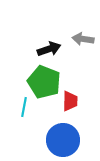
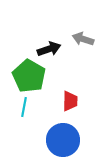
gray arrow: rotated 10 degrees clockwise
green pentagon: moved 15 px left, 6 px up; rotated 8 degrees clockwise
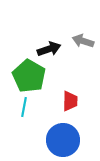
gray arrow: moved 2 px down
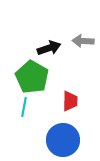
gray arrow: rotated 15 degrees counterclockwise
black arrow: moved 1 px up
green pentagon: moved 3 px right, 1 px down
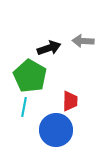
green pentagon: moved 2 px left, 1 px up
blue circle: moved 7 px left, 10 px up
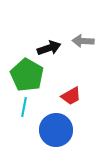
green pentagon: moved 3 px left, 1 px up
red trapezoid: moved 1 px right, 5 px up; rotated 60 degrees clockwise
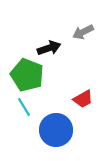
gray arrow: moved 9 px up; rotated 30 degrees counterclockwise
green pentagon: rotated 8 degrees counterclockwise
red trapezoid: moved 12 px right, 3 px down
cyan line: rotated 42 degrees counterclockwise
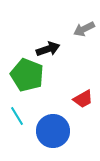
gray arrow: moved 1 px right, 3 px up
black arrow: moved 1 px left, 1 px down
cyan line: moved 7 px left, 9 px down
blue circle: moved 3 px left, 1 px down
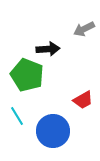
black arrow: rotated 15 degrees clockwise
red trapezoid: moved 1 px down
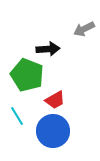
red trapezoid: moved 28 px left
